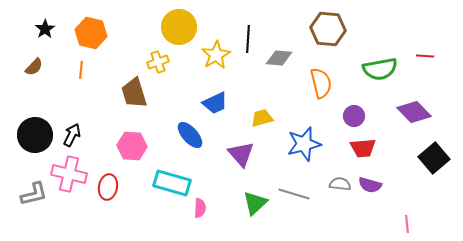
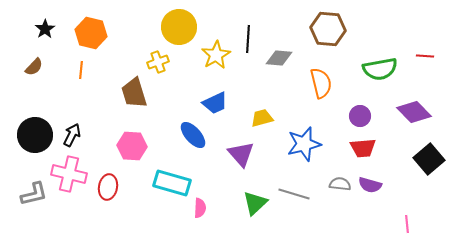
purple circle: moved 6 px right
blue ellipse: moved 3 px right
black square: moved 5 px left, 1 px down
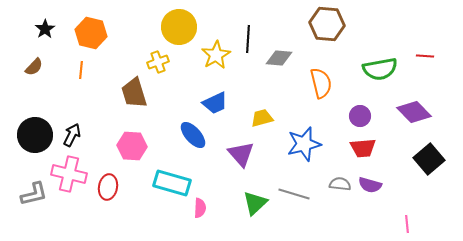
brown hexagon: moved 1 px left, 5 px up
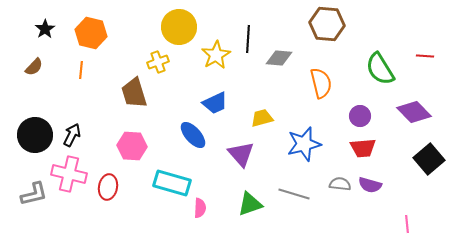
green semicircle: rotated 68 degrees clockwise
green triangle: moved 5 px left, 1 px down; rotated 24 degrees clockwise
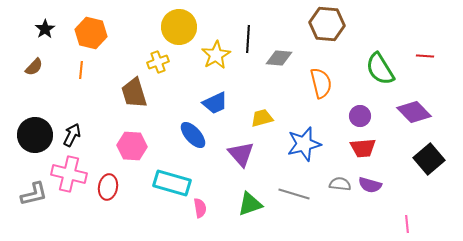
pink semicircle: rotated 12 degrees counterclockwise
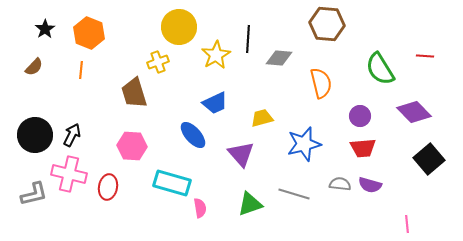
orange hexagon: moved 2 px left; rotated 8 degrees clockwise
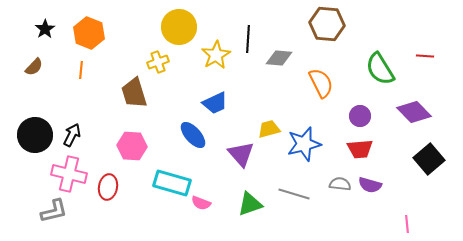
orange semicircle: rotated 12 degrees counterclockwise
yellow trapezoid: moved 7 px right, 11 px down
red trapezoid: moved 3 px left, 1 px down
gray L-shape: moved 20 px right, 17 px down
pink semicircle: moved 1 px right, 5 px up; rotated 120 degrees clockwise
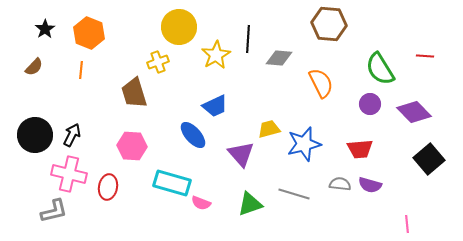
brown hexagon: moved 2 px right
blue trapezoid: moved 3 px down
purple circle: moved 10 px right, 12 px up
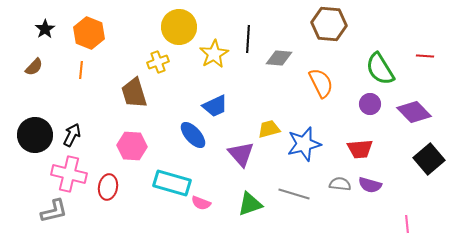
yellow star: moved 2 px left, 1 px up
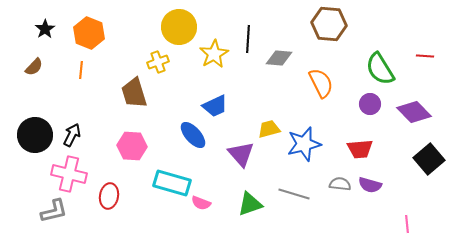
red ellipse: moved 1 px right, 9 px down
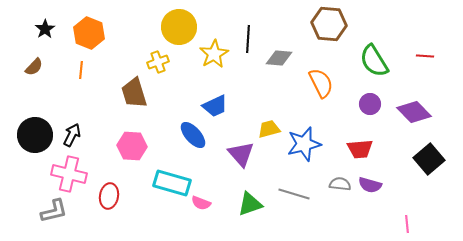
green semicircle: moved 6 px left, 8 px up
